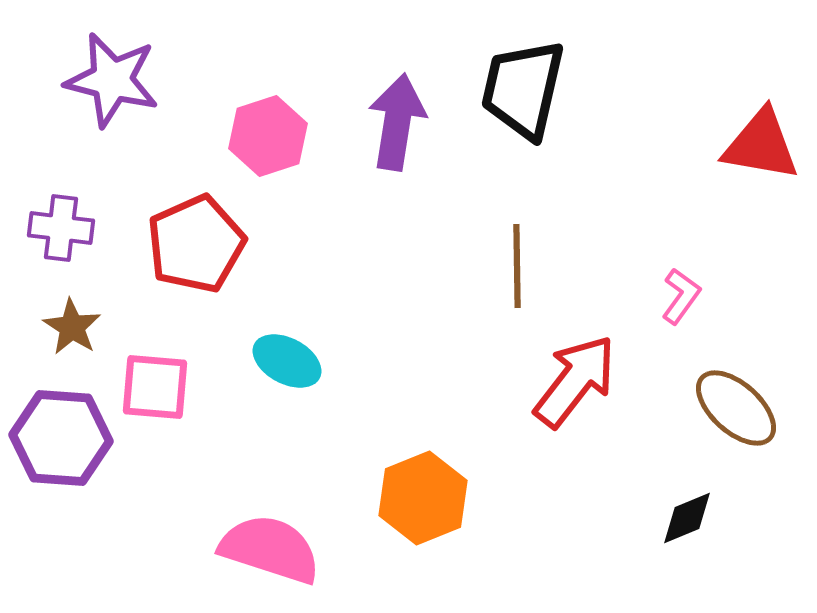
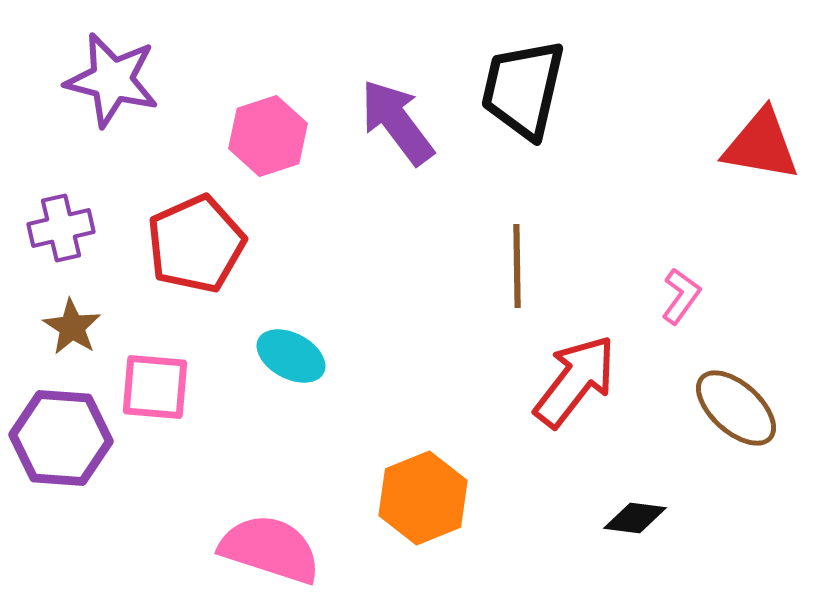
purple arrow: rotated 46 degrees counterclockwise
purple cross: rotated 20 degrees counterclockwise
cyan ellipse: moved 4 px right, 5 px up
black diamond: moved 52 px left; rotated 30 degrees clockwise
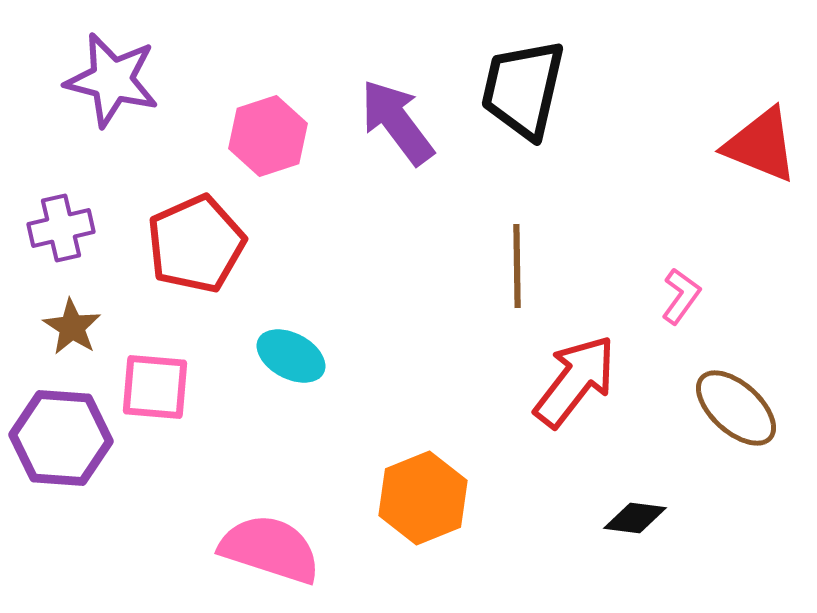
red triangle: rotated 12 degrees clockwise
